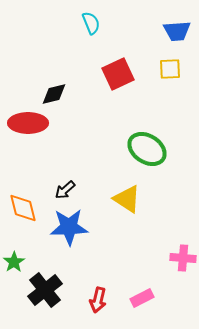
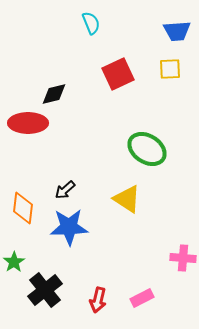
orange diamond: rotated 20 degrees clockwise
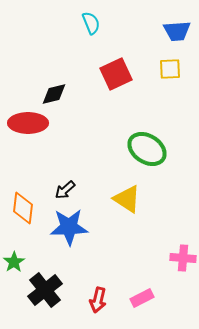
red square: moved 2 px left
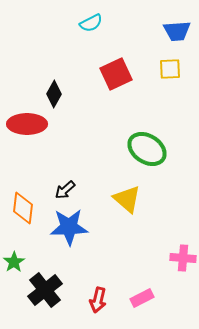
cyan semicircle: rotated 85 degrees clockwise
black diamond: rotated 48 degrees counterclockwise
red ellipse: moved 1 px left, 1 px down
yellow triangle: rotated 8 degrees clockwise
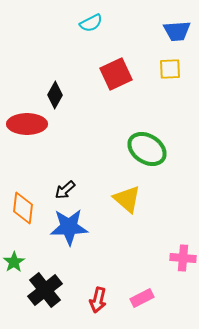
black diamond: moved 1 px right, 1 px down
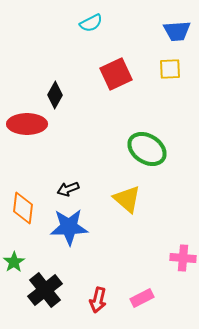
black arrow: moved 3 px right, 1 px up; rotated 20 degrees clockwise
